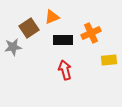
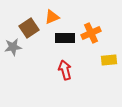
black rectangle: moved 2 px right, 2 px up
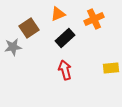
orange triangle: moved 6 px right, 3 px up
orange cross: moved 3 px right, 14 px up
black rectangle: rotated 42 degrees counterclockwise
yellow rectangle: moved 2 px right, 8 px down
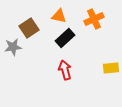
orange triangle: moved 1 px right, 2 px down; rotated 35 degrees clockwise
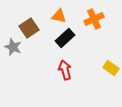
gray star: rotated 30 degrees clockwise
yellow rectangle: rotated 42 degrees clockwise
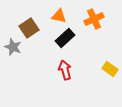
yellow rectangle: moved 1 px left, 1 px down
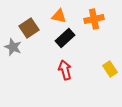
orange cross: rotated 12 degrees clockwise
yellow rectangle: rotated 21 degrees clockwise
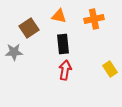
black rectangle: moved 2 px left, 6 px down; rotated 54 degrees counterclockwise
gray star: moved 1 px right, 5 px down; rotated 24 degrees counterclockwise
red arrow: rotated 24 degrees clockwise
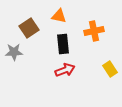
orange cross: moved 12 px down
red arrow: rotated 60 degrees clockwise
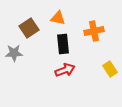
orange triangle: moved 1 px left, 2 px down
gray star: moved 1 px down
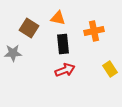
brown square: rotated 24 degrees counterclockwise
gray star: moved 1 px left
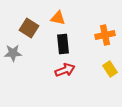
orange cross: moved 11 px right, 4 px down
